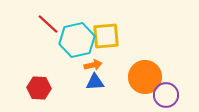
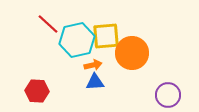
orange circle: moved 13 px left, 24 px up
red hexagon: moved 2 px left, 3 px down
purple circle: moved 2 px right
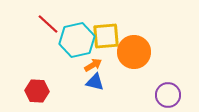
orange circle: moved 2 px right, 1 px up
orange arrow: rotated 18 degrees counterclockwise
blue triangle: rotated 18 degrees clockwise
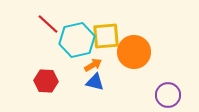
red hexagon: moved 9 px right, 10 px up
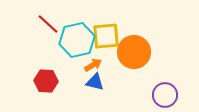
purple circle: moved 3 px left
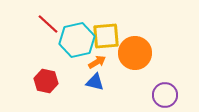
orange circle: moved 1 px right, 1 px down
orange arrow: moved 4 px right, 3 px up
red hexagon: rotated 10 degrees clockwise
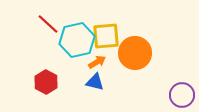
red hexagon: moved 1 px down; rotated 15 degrees clockwise
purple circle: moved 17 px right
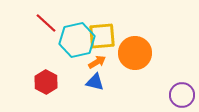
red line: moved 2 px left, 1 px up
yellow square: moved 4 px left
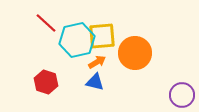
red hexagon: rotated 10 degrees counterclockwise
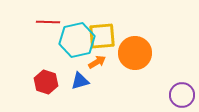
red line: moved 2 px right, 1 px up; rotated 40 degrees counterclockwise
blue triangle: moved 15 px left, 1 px up; rotated 30 degrees counterclockwise
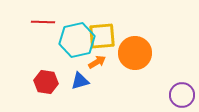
red line: moved 5 px left
red hexagon: rotated 10 degrees counterclockwise
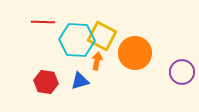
yellow square: rotated 32 degrees clockwise
cyan hexagon: rotated 16 degrees clockwise
orange arrow: moved 1 px up; rotated 48 degrees counterclockwise
purple circle: moved 23 px up
